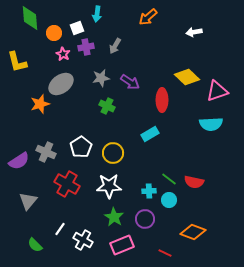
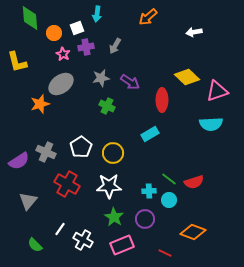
red semicircle: rotated 30 degrees counterclockwise
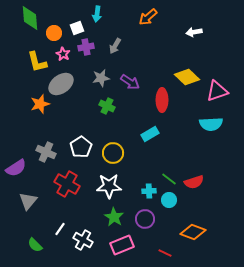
yellow L-shape: moved 20 px right
purple semicircle: moved 3 px left, 7 px down
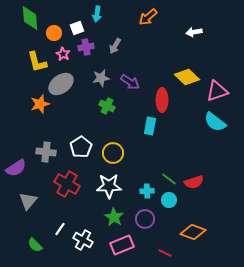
cyan semicircle: moved 4 px right, 2 px up; rotated 40 degrees clockwise
cyan rectangle: moved 8 px up; rotated 48 degrees counterclockwise
gray cross: rotated 18 degrees counterclockwise
cyan cross: moved 2 px left
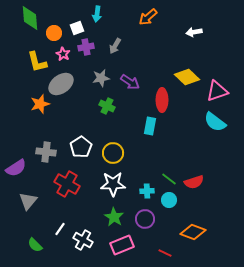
white star: moved 4 px right, 2 px up
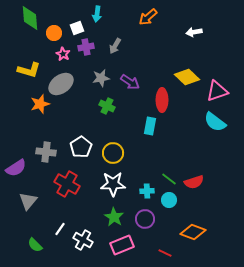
yellow L-shape: moved 8 px left, 8 px down; rotated 60 degrees counterclockwise
